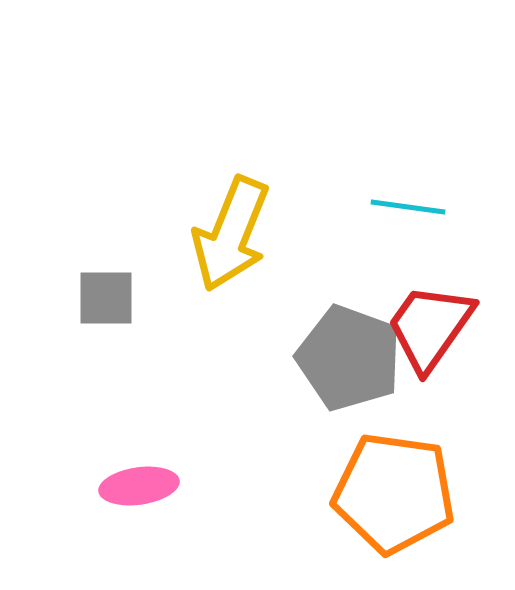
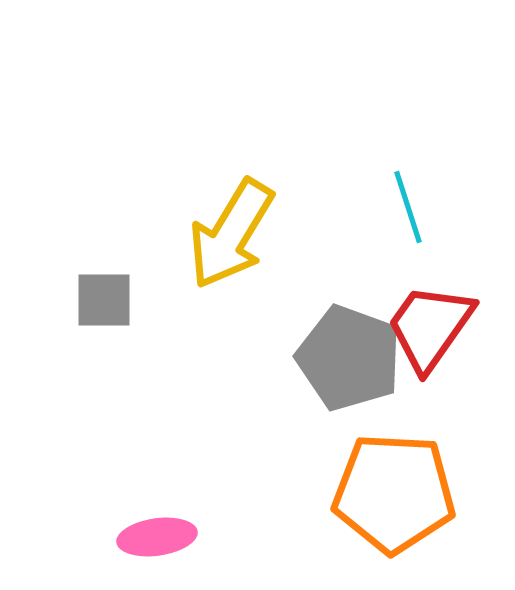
cyan line: rotated 64 degrees clockwise
yellow arrow: rotated 9 degrees clockwise
gray square: moved 2 px left, 2 px down
pink ellipse: moved 18 px right, 51 px down
orange pentagon: rotated 5 degrees counterclockwise
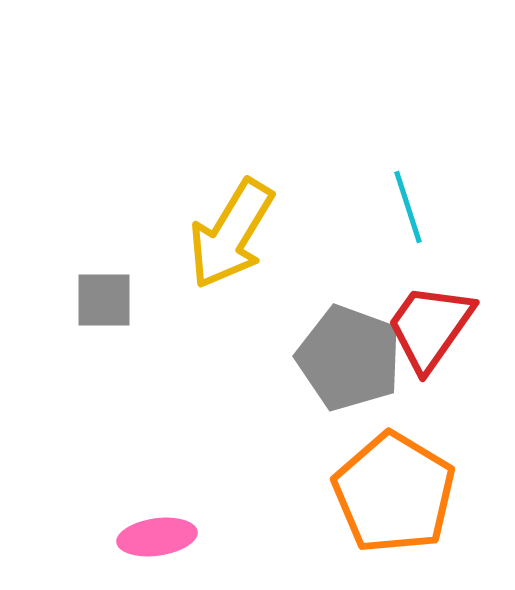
orange pentagon: rotated 28 degrees clockwise
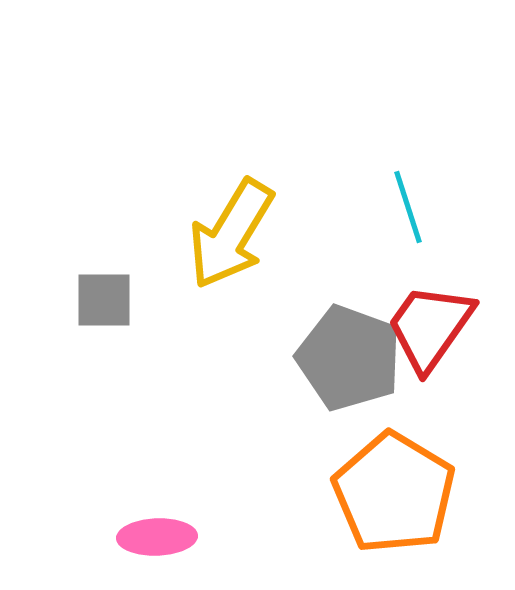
pink ellipse: rotated 6 degrees clockwise
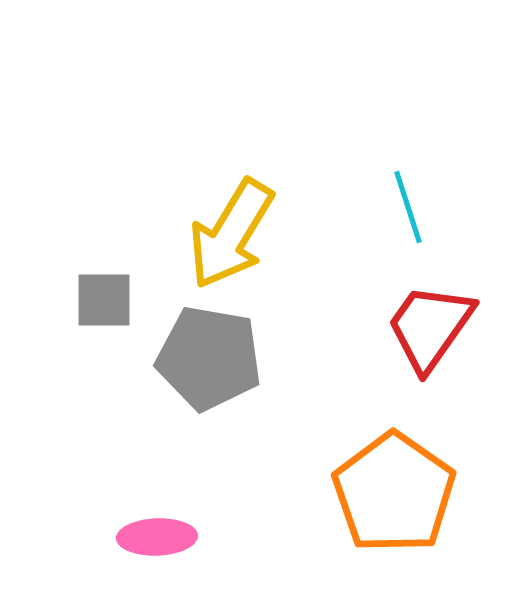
gray pentagon: moved 140 px left; rotated 10 degrees counterclockwise
orange pentagon: rotated 4 degrees clockwise
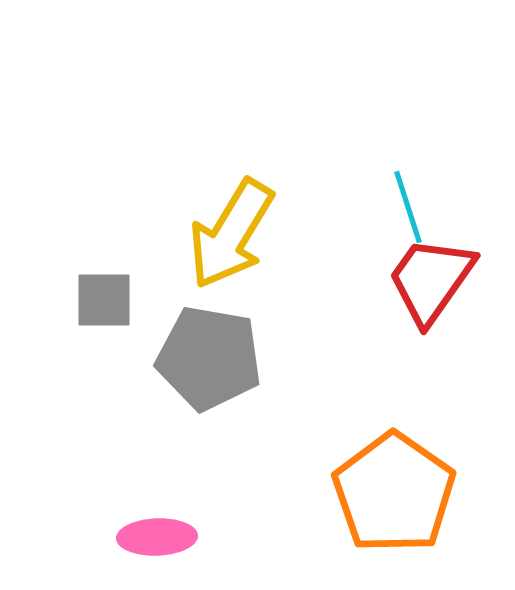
red trapezoid: moved 1 px right, 47 px up
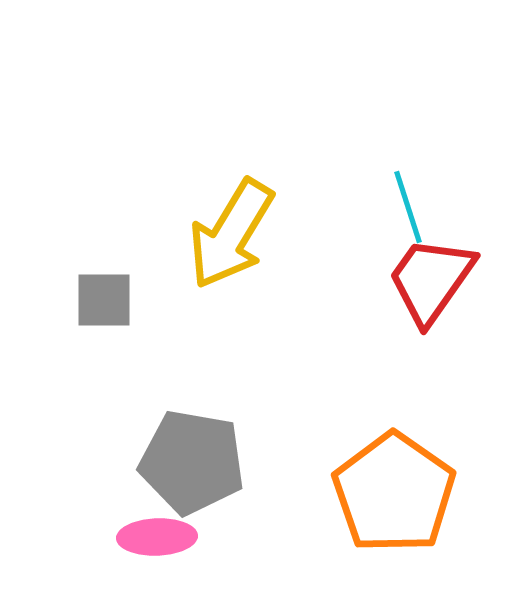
gray pentagon: moved 17 px left, 104 px down
